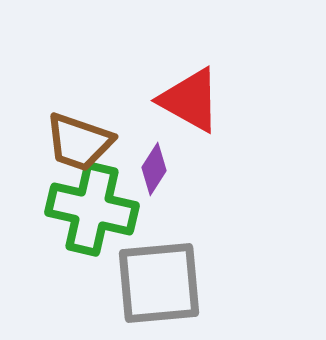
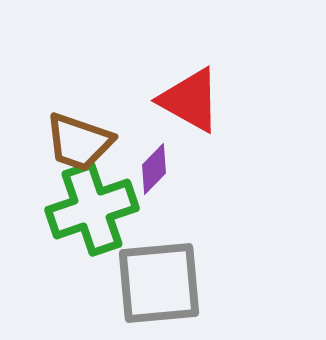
purple diamond: rotated 12 degrees clockwise
green cross: rotated 32 degrees counterclockwise
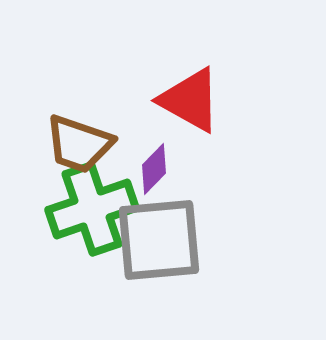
brown trapezoid: moved 2 px down
gray square: moved 43 px up
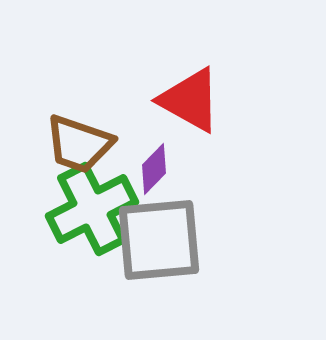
green cross: rotated 8 degrees counterclockwise
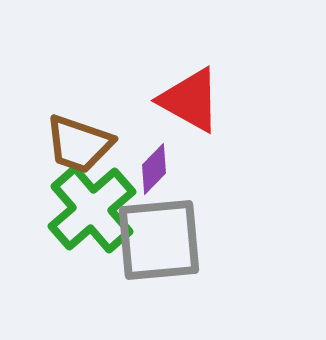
green cross: rotated 14 degrees counterclockwise
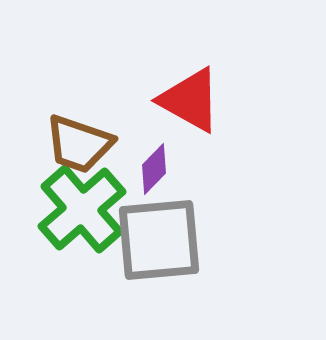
green cross: moved 10 px left
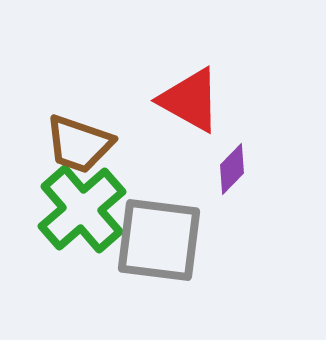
purple diamond: moved 78 px right
gray square: rotated 12 degrees clockwise
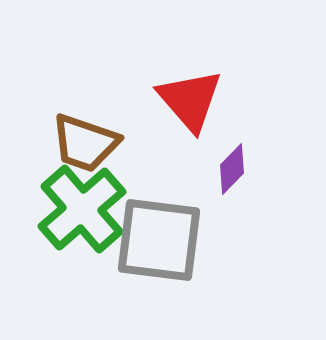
red triangle: rotated 20 degrees clockwise
brown trapezoid: moved 6 px right, 1 px up
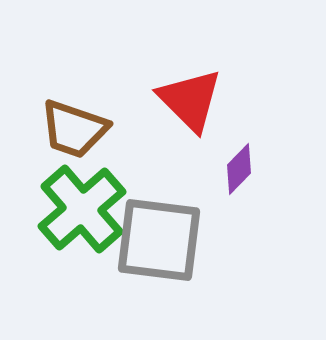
red triangle: rotated 4 degrees counterclockwise
brown trapezoid: moved 11 px left, 14 px up
purple diamond: moved 7 px right
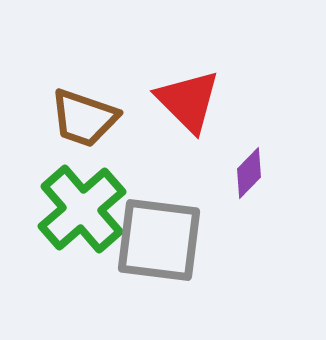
red triangle: moved 2 px left, 1 px down
brown trapezoid: moved 10 px right, 11 px up
purple diamond: moved 10 px right, 4 px down
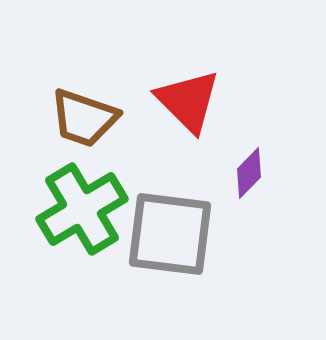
green cross: rotated 10 degrees clockwise
gray square: moved 11 px right, 6 px up
